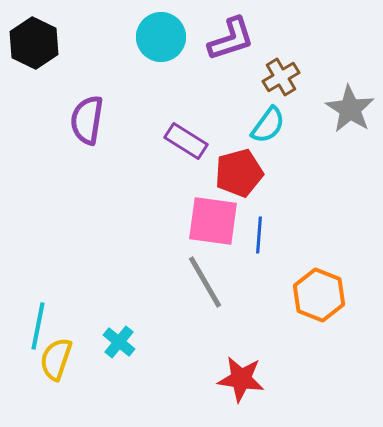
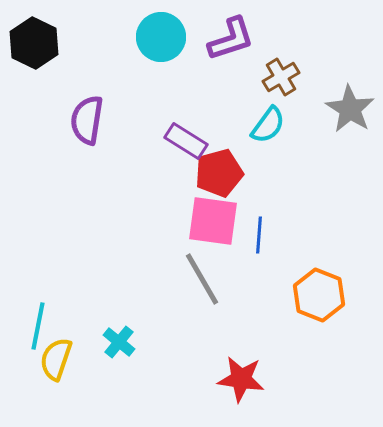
red pentagon: moved 20 px left
gray line: moved 3 px left, 3 px up
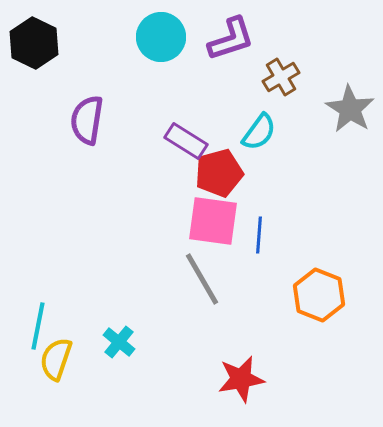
cyan semicircle: moved 9 px left, 7 px down
red star: rotated 18 degrees counterclockwise
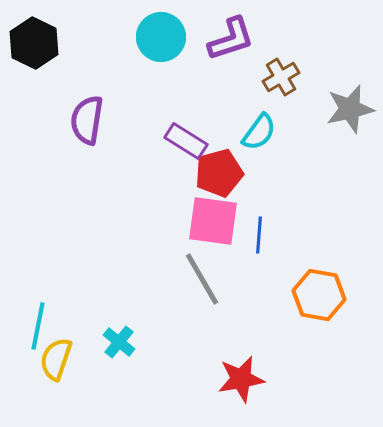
gray star: rotated 27 degrees clockwise
orange hexagon: rotated 12 degrees counterclockwise
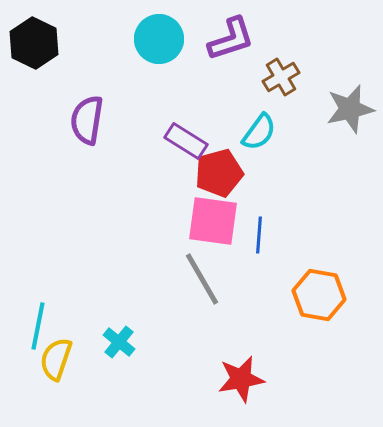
cyan circle: moved 2 px left, 2 px down
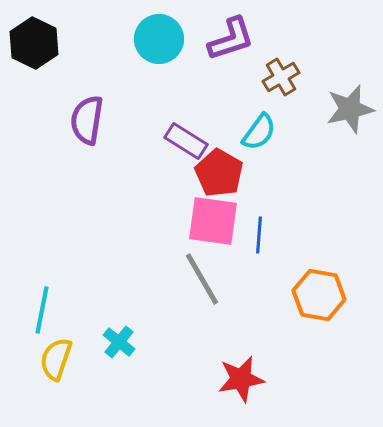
red pentagon: rotated 27 degrees counterclockwise
cyan line: moved 4 px right, 16 px up
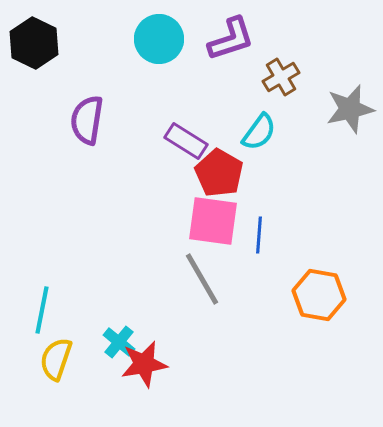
red star: moved 97 px left, 15 px up
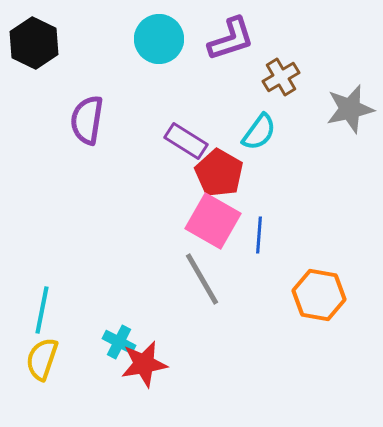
pink square: rotated 22 degrees clockwise
cyan cross: rotated 12 degrees counterclockwise
yellow semicircle: moved 14 px left
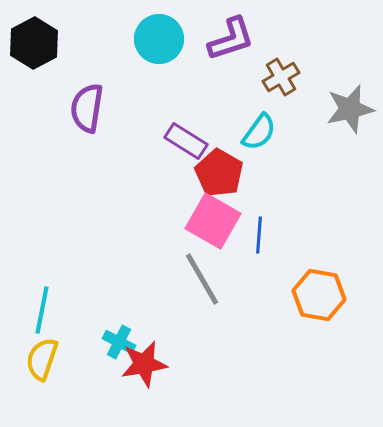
black hexagon: rotated 6 degrees clockwise
purple semicircle: moved 12 px up
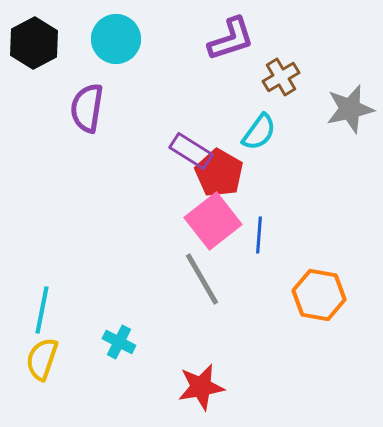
cyan circle: moved 43 px left
purple rectangle: moved 5 px right, 10 px down
pink square: rotated 22 degrees clockwise
red star: moved 57 px right, 23 px down
